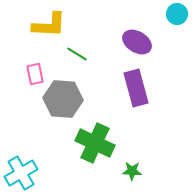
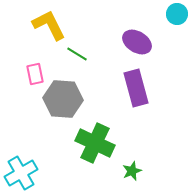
yellow L-shape: rotated 120 degrees counterclockwise
green star: rotated 24 degrees counterclockwise
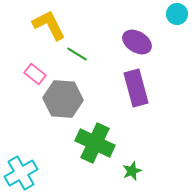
pink rectangle: rotated 40 degrees counterclockwise
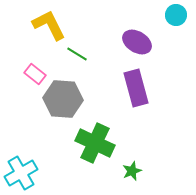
cyan circle: moved 1 px left, 1 px down
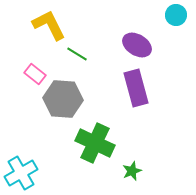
purple ellipse: moved 3 px down
